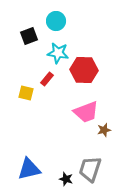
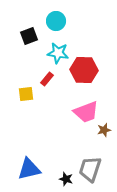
yellow square: moved 1 px down; rotated 21 degrees counterclockwise
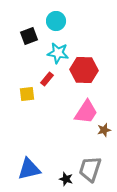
yellow square: moved 1 px right
pink trapezoid: rotated 36 degrees counterclockwise
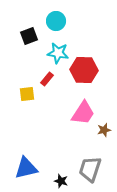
pink trapezoid: moved 3 px left, 1 px down
blue triangle: moved 3 px left, 1 px up
black star: moved 5 px left, 2 px down
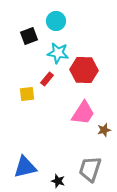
blue triangle: moved 1 px left, 1 px up
black star: moved 3 px left
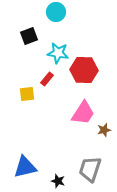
cyan circle: moved 9 px up
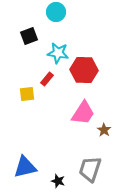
brown star: rotated 24 degrees counterclockwise
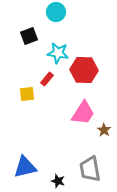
gray trapezoid: rotated 28 degrees counterclockwise
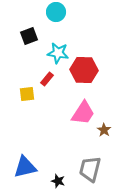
gray trapezoid: rotated 24 degrees clockwise
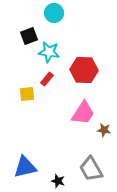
cyan circle: moved 2 px left, 1 px down
cyan star: moved 9 px left, 1 px up
brown star: rotated 24 degrees counterclockwise
gray trapezoid: moved 1 px right; rotated 44 degrees counterclockwise
